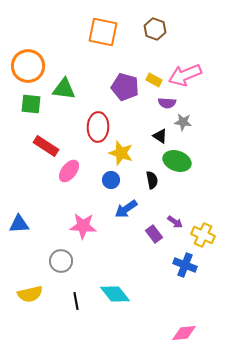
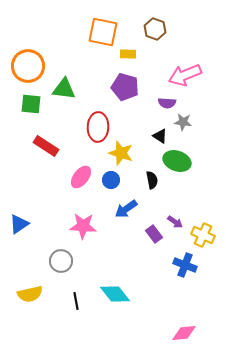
yellow rectangle: moved 26 px left, 26 px up; rotated 28 degrees counterclockwise
pink ellipse: moved 12 px right, 6 px down
blue triangle: rotated 30 degrees counterclockwise
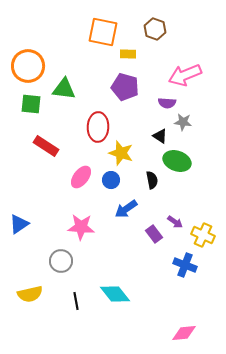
pink star: moved 2 px left, 1 px down
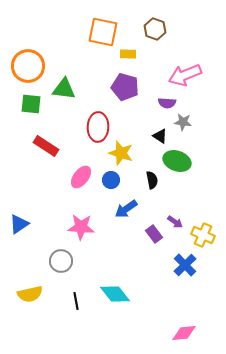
blue cross: rotated 25 degrees clockwise
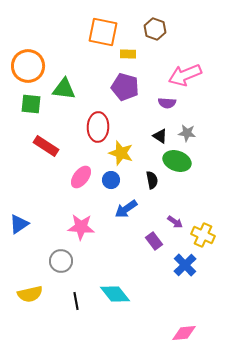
gray star: moved 4 px right, 11 px down
purple rectangle: moved 7 px down
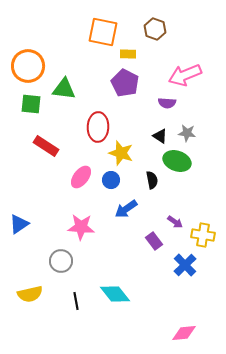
purple pentagon: moved 4 px up; rotated 12 degrees clockwise
yellow cross: rotated 15 degrees counterclockwise
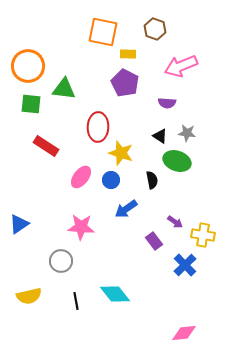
pink arrow: moved 4 px left, 9 px up
yellow semicircle: moved 1 px left, 2 px down
